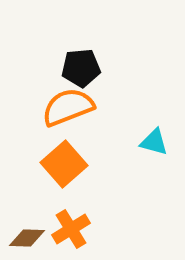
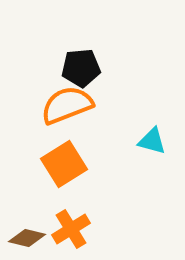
orange semicircle: moved 1 px left, 2 px up
cyan triangle: moved 2 px left, 1 px up
orange square: rotated 9 degrees clockwise
brown diamond: rotated 12 degrees clockwise
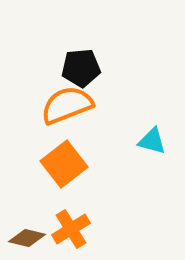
orange square: rotated 6 degrees counterclockwise
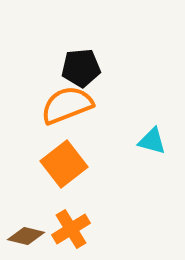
brown diamond: moved 1 px left, 2 px up
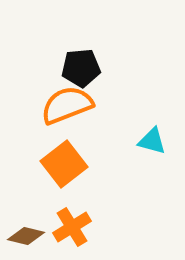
orange cross: moved 1 px right, 2 px up
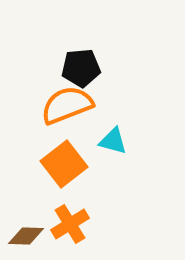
cyan triangle: moved 39 px left
orange cross: moved 2 px left, 3 px up
brown diamond: rotated 12 degrees counterclockwise
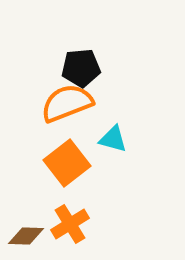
orange semicircle: moved 2 px up
cyan triangle: moved 2 px up
orange square: moved 3 px right, 1 px up
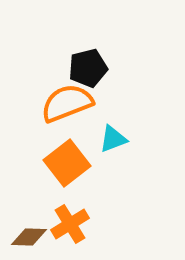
black pentagon: moved 7 px right; rotated 9 degrees counterclockwise
cyan triangle: rotated 36 degrees counterclockwise
brown diamond: moved 3 px right, 1 px down
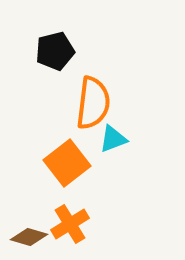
black pentagon: moved 33 px left, 17 px up
orange semicircle: moved 26 px right; rotated 118 degrees clockwise
brown diamond: rotated 15 degrees clockwise
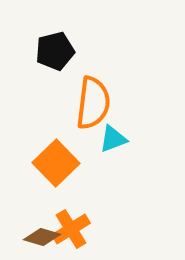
orange square: moved 11 px left; rotated 6 degrees counterclockwise
orange cross: moved 1 px right, 5 px down
brown diamond: moved 13 px right
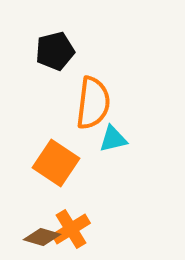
cyan triangle: rotated 8 degrees clockwise
orange square: rotated 12 degrees counterclockwise
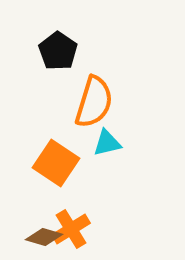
black pentagon: moved 3 px right; rotated 24 degrees counterclockwise
orange semicircle: moved 1 px right, 1 px up; rotated 10 degrees clockwise
cyan triangle: moved 6 px left, 4 px down
brown diamond: moved 2 px right
